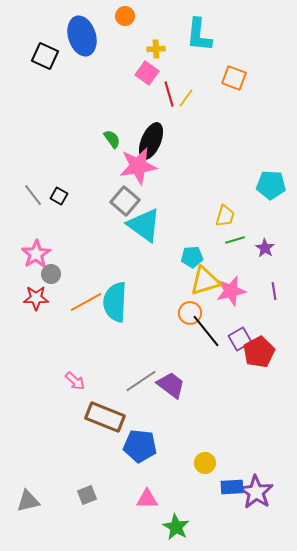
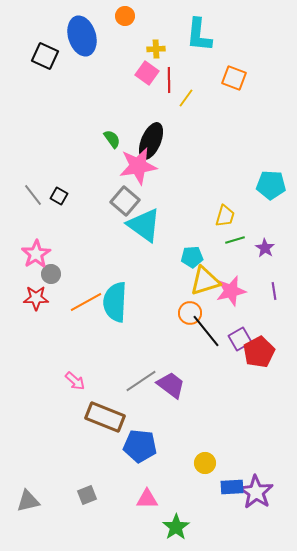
red line at (169, 94): moved 14 px up; rotated 15 degrees clockwise
green star at (176, 527): rotated 8 degrees clockwise
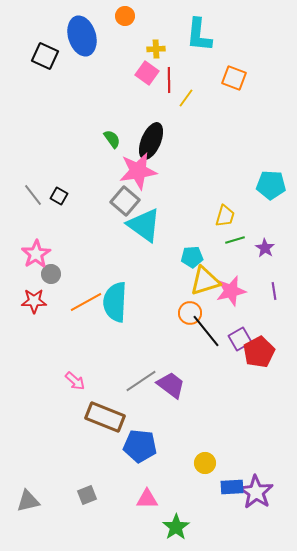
pink star at (138, 166): moved 5 px down
red star at (36, 298): moved 2 px left, 3 px down
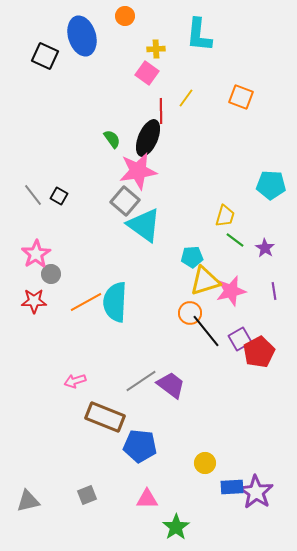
orange square at (234, 78): moved 7 px right, 19 px down
red line at (169, 80): moved 8 px left, 31 px down
black ellipse at (151, 141): moved 3 px left, 3 px up
green line at (235, 240): rotated 54 degrees clockwise
pink arrow at (75, 381): rotated 120 degrees clockwise
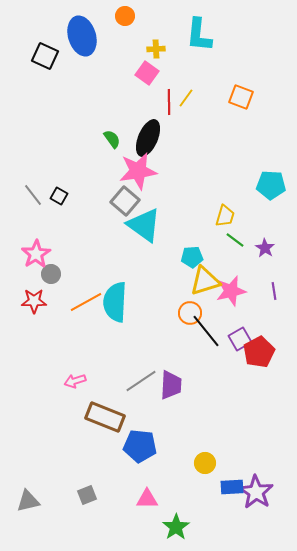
red line at (161, 111): moved 8 px right, 9 px up
purple trapezoid at (171, 385): rotated 56 degrees clockwise
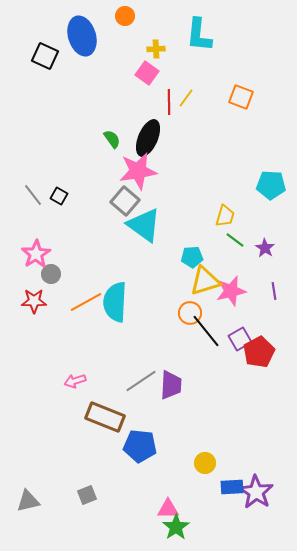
pink triangle at (147, 499): moved 21 px right, 10 px down
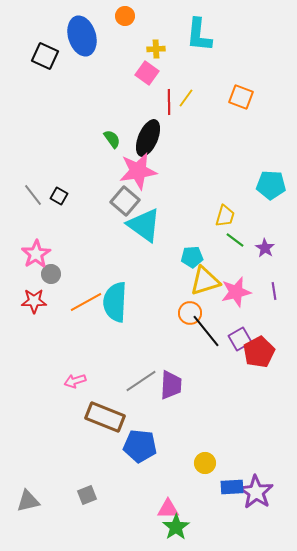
pink star at (231, 291): moved 5 px right, 1 px down
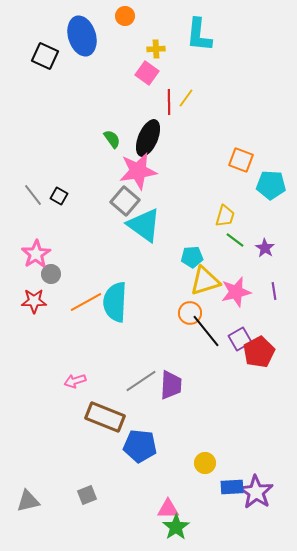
orange square at (241, 97): moved 63 px down
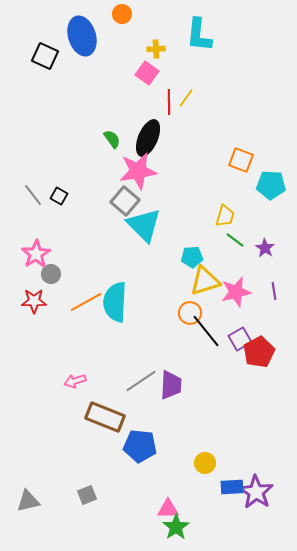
orange circle at (125, 16): moved 3 px left, 2 px up
cyan triangle at (144, 225): rotated 9 degrees clockwise
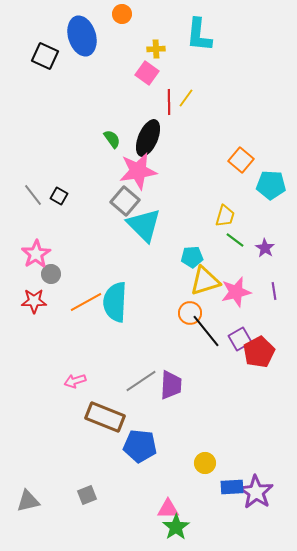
orange square at (241, 160): rotated 20 degrees clockwise
